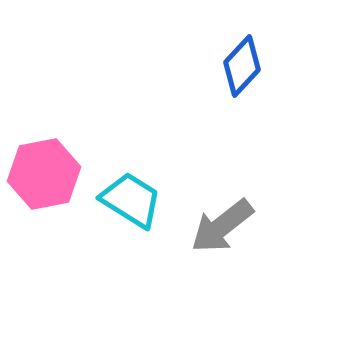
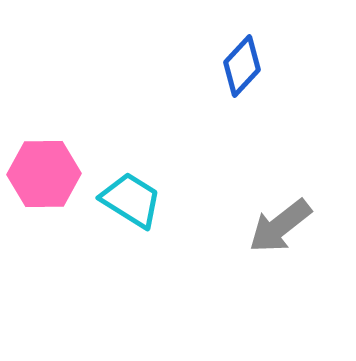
pink hexagon: rotated 10 degrees clockwise
gray arrow: moved 58 px right
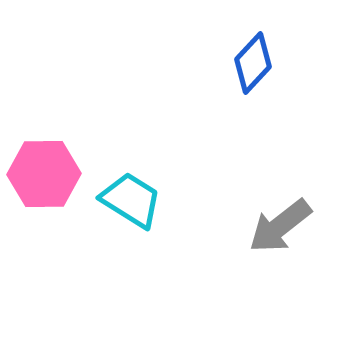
blue diamond: moved 11 px right, 3 px up
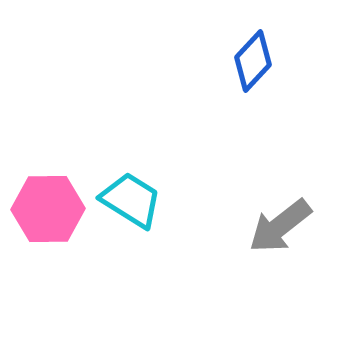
blue diamond: moved 2 px up
pink hexagon: moved 4 px right, 35 px down
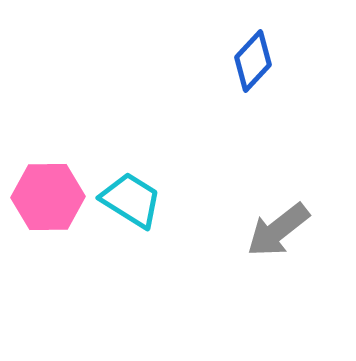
pink hexagon: moved 12 px up
gray arrow: moved 2 px left, 4 px down
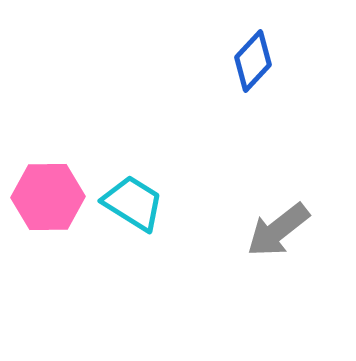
cyan trapezoid: moved 2 px right, 3 px down
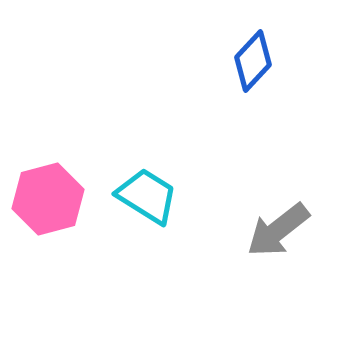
pink hexagon: moved 2 px down; rotated 14 degrees counterclockwise
cyan trapezoid: moved 14 px right, 7 px up
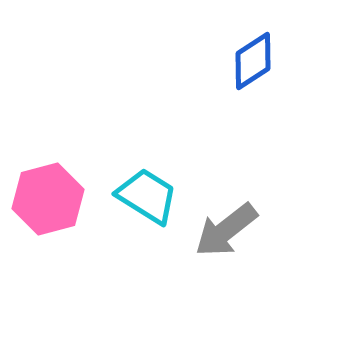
blue diamond: rotated 14 degrees clockwise
gray arrow: moved 52 px left
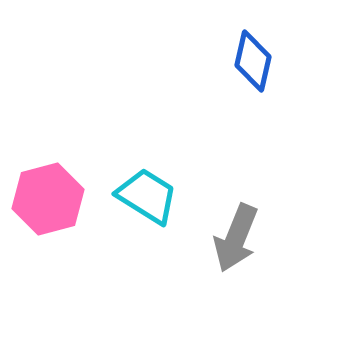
blue diamond: rotated 44 degrees counterclockwise
gray arrow: moved 10 px right, 8 px down; rotated 30 degrees counterclockwise
